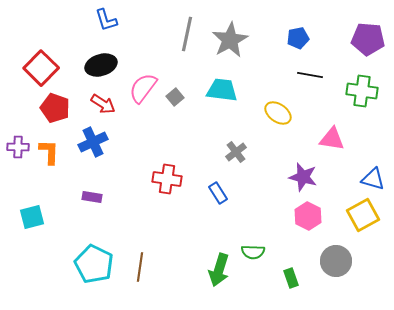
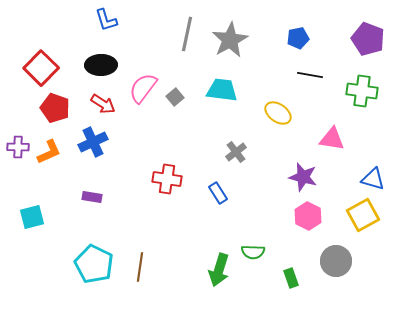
purple pentagon: rotated 16 degrees clockwise
black ellipse: rotated 16 degrees clockwise
orange L-shape: rotated 64 degrees clockwise
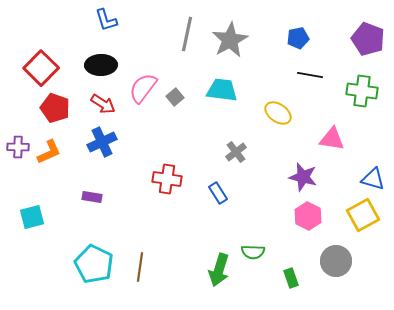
blue cross: moved 9 px right
